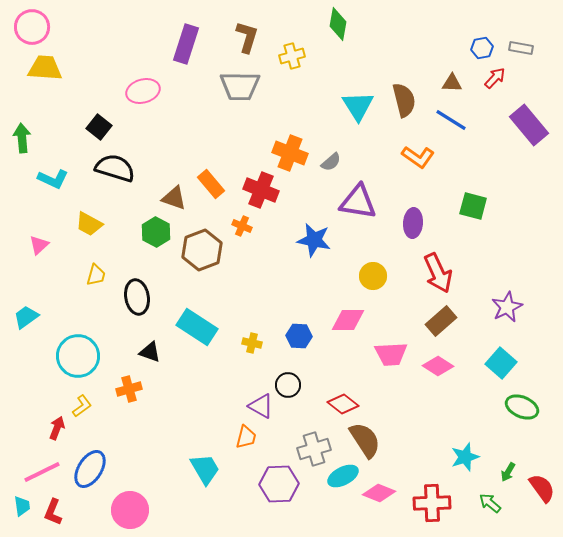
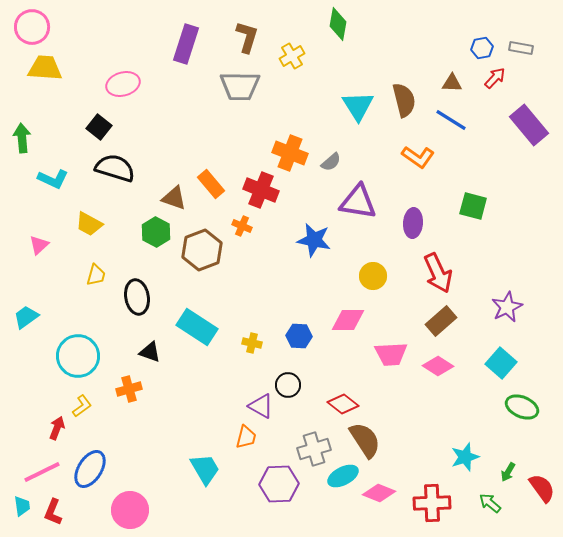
yellow cross at (292, 56): rotated 15 degrees counterclockwise
pink ellipse at (143, 91): moved 20 px left, 7 px up
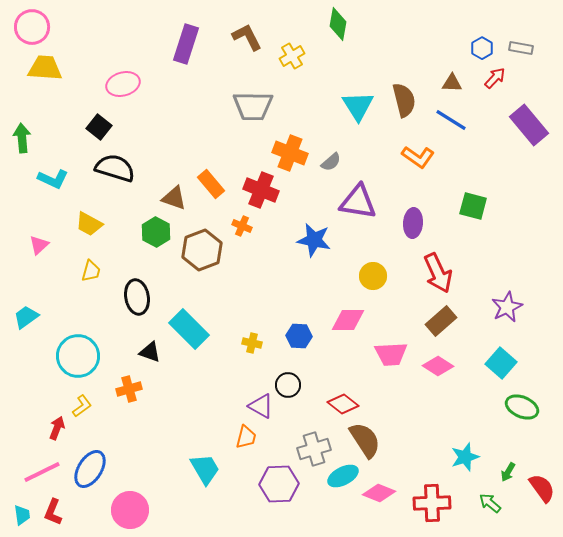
brown L-shape at (247, 37): rotated 44 degrees counterclockwise
blue hexagon at (482, 48): rotated 20 degrees counterclockwise
gray trapezoid at (240, 86): moved 13 px right, 20 px down
yellow trapezoid at (96, 275): moved 5 px left, 4 px up
cyan rectangle at (197, 327): moved 8 px left, 2 px down; rotated 12 degrees clockwise
cyan trapezoid at (22, 506): moved 9 px down
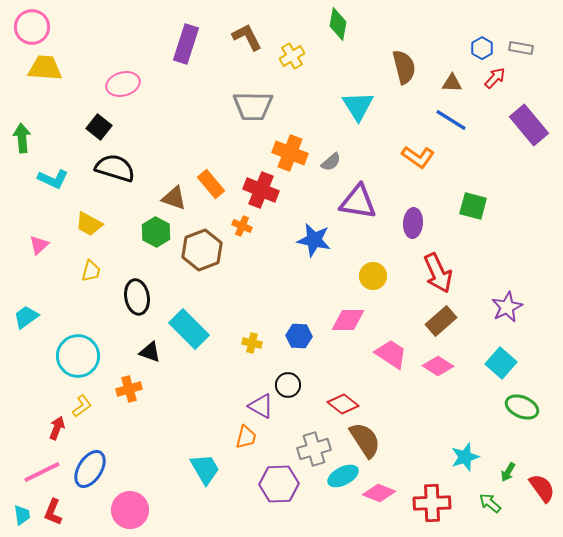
brown semicircle at (404, 100): moved 33 px up
pink trapezoid at (391, 354): rotated 144 degrees counterclockwise
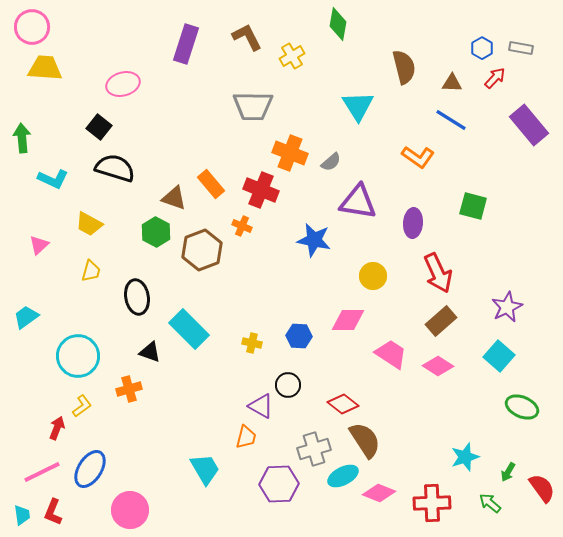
cyan square at (501, 363): moved 2 px left, 7 px up
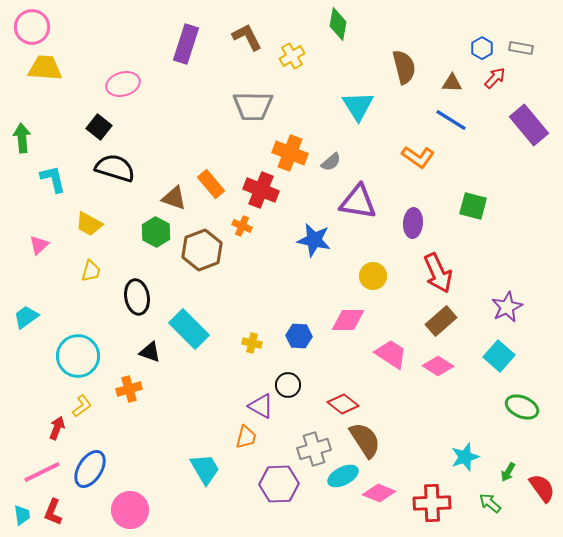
cyan L-shape at (53, 179): rotated 128 degrees counterclockwise
